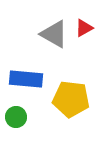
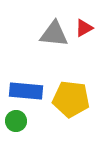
gray triangle: rotated 24 degrees counterclockwise
blue rectangle: moved 12 px down
green circle: moved 4 px down
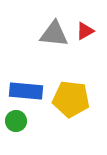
red triangle: moved 1 px right, 3 px down
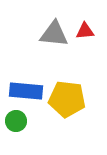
red triangle: rotated 24 degrees clockwise
yellow pentagon: moved 4 px left
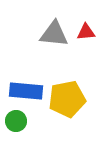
red triangle: moved 1 px right, 1 px down
yellow pentagon: rotated 18 degrees counterclockwise
